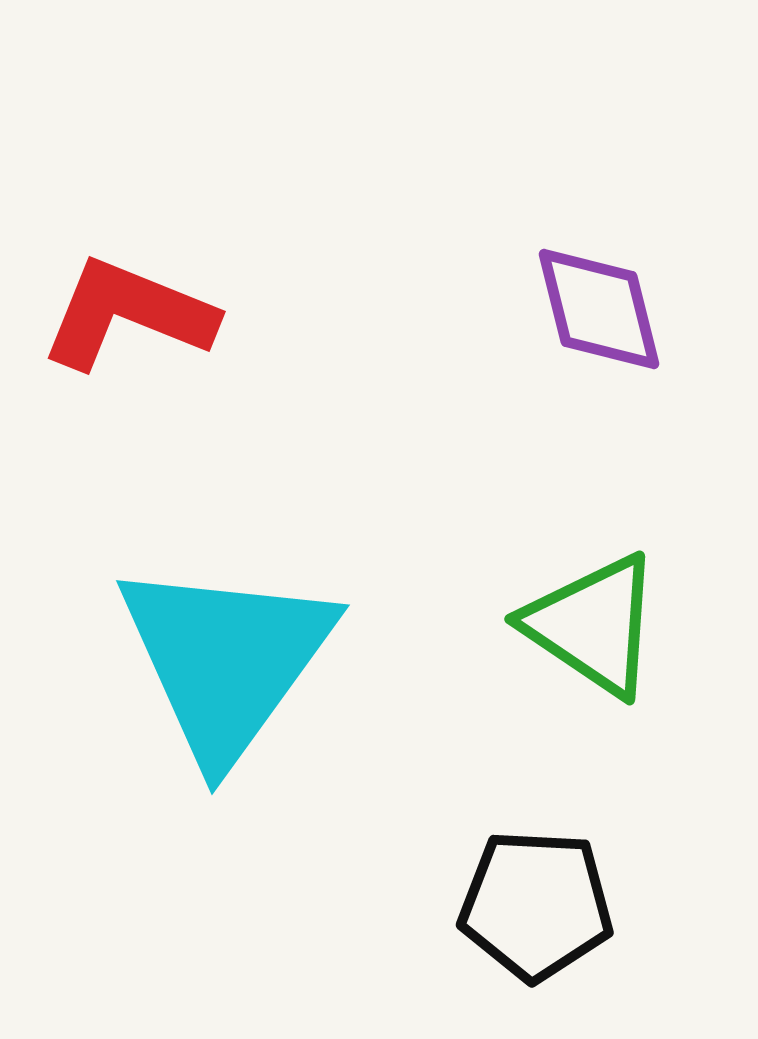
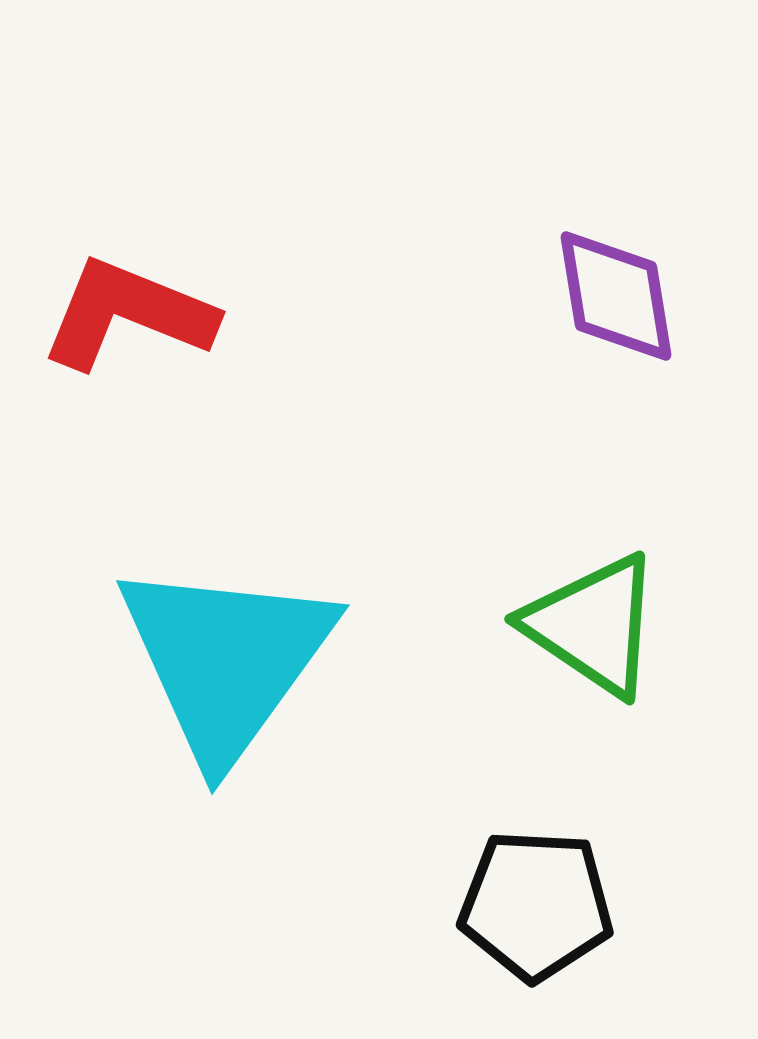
purple diamond: moved 17 px right, 13 px up; rotated 5 degrees clockwise
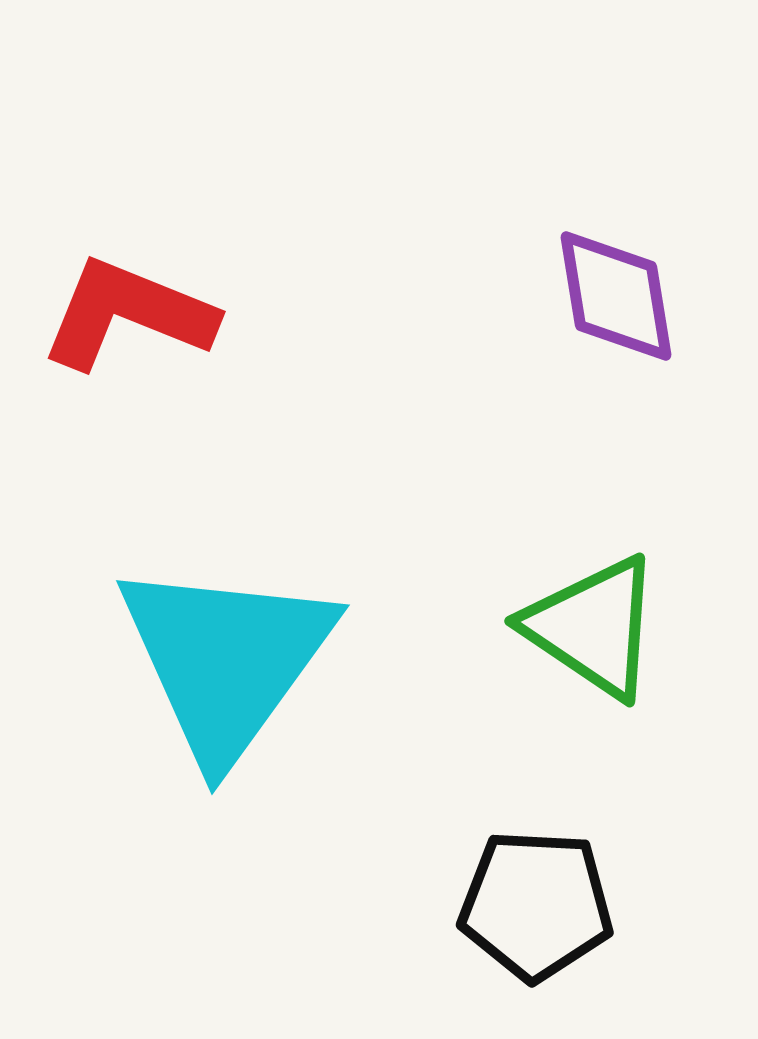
green triangle: moved 2 px down
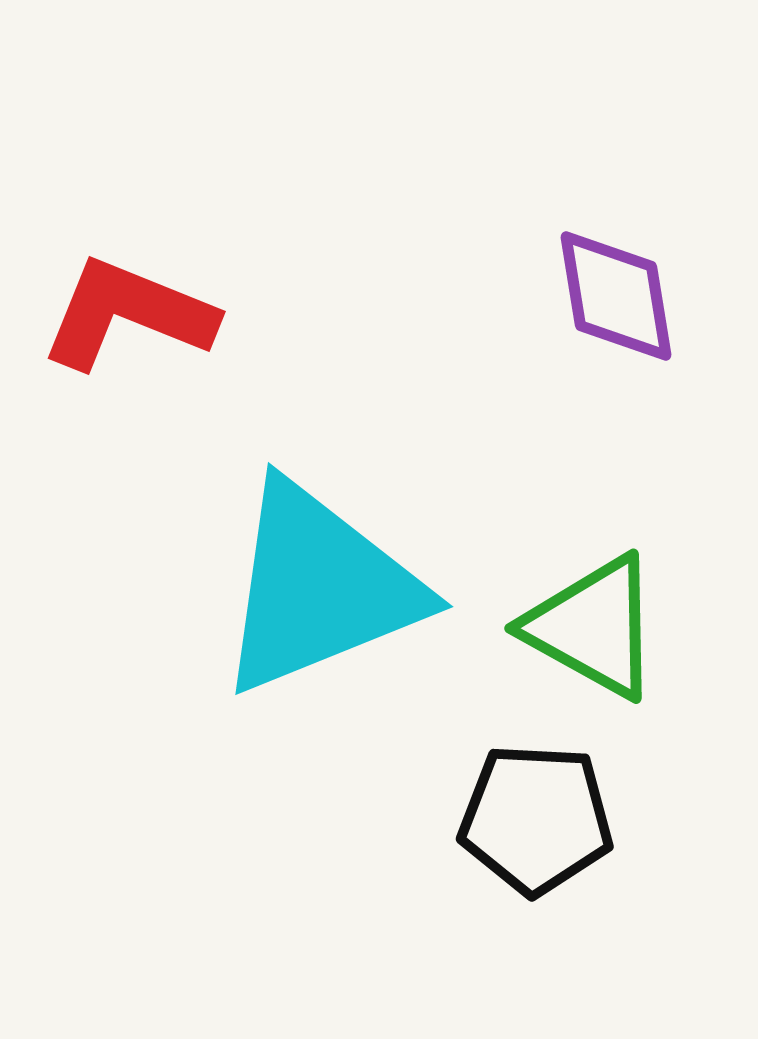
green triangle: rotated 5 degrees counterclockwise
cyan triangle: moved 93 px right, 72 px up; rotated 32 degrees clockwise
black pentagon: moved 86 px up
